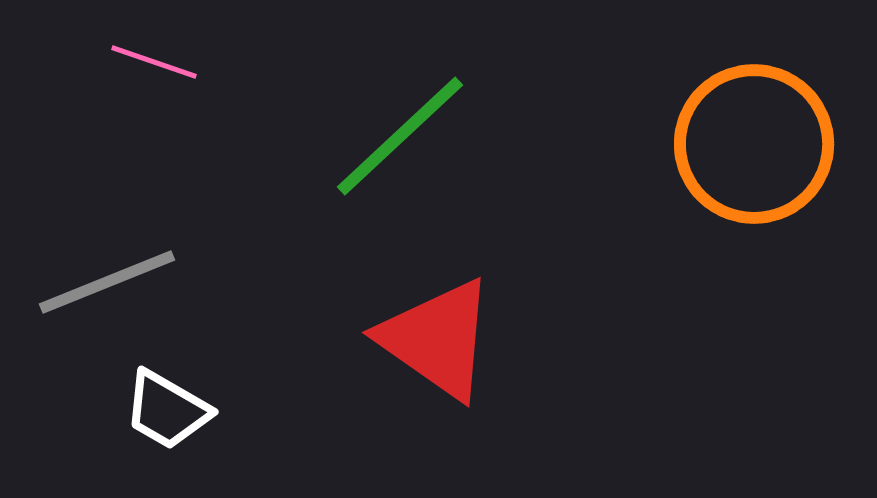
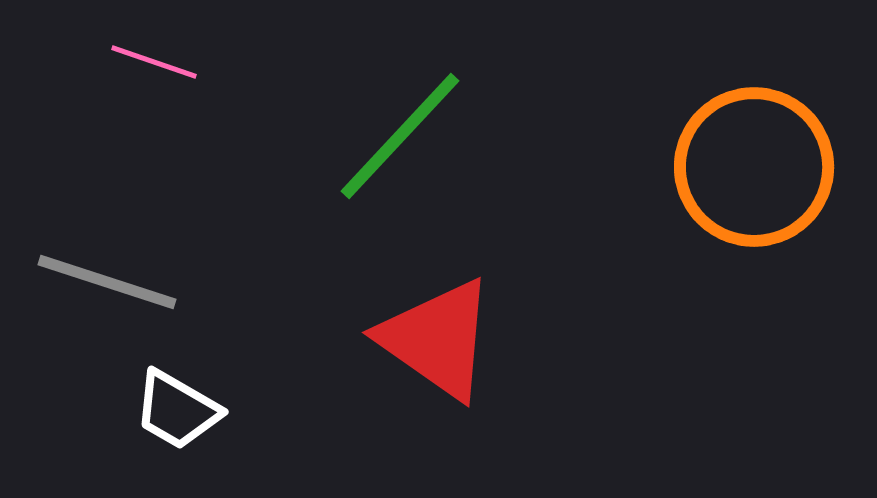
green line: rotated 4 degrees counterclockwise
orange circle: moved 23 px down
gray line: rotated 40 degrees clockwise
white trapezoid: moved 10 px right
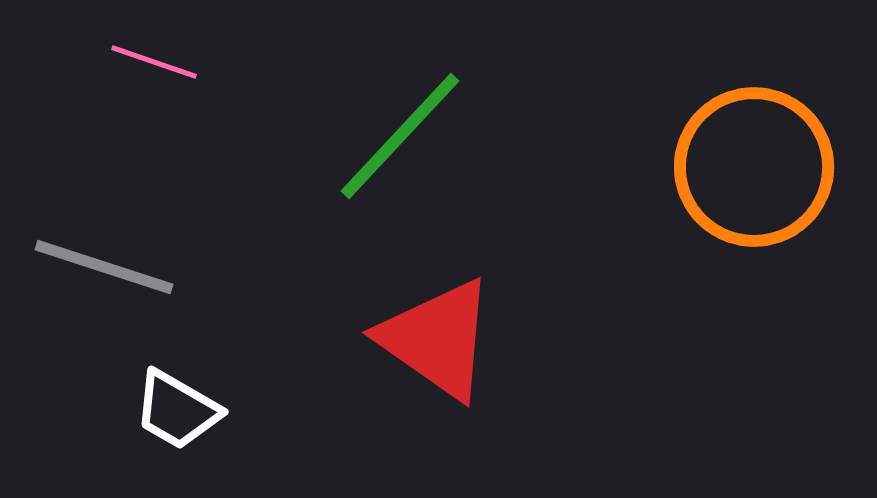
gray line: moved 3 px left, 15 px up
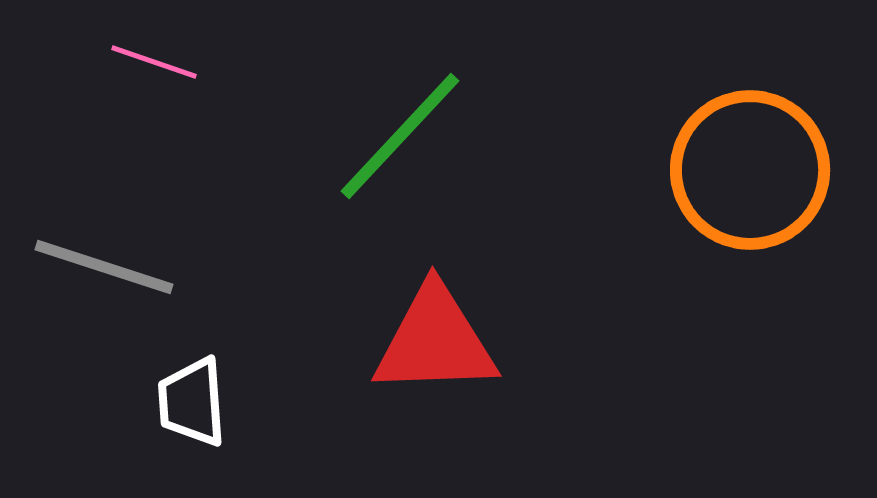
orange circle: moved 4 px left, 3 px down
red triangle: moved 2 px left, 2 px down; rotated 37 degrees counterclockwise
white trapezoid: moved 15 px right, 8 px up; rotated 56 degrees clockwise
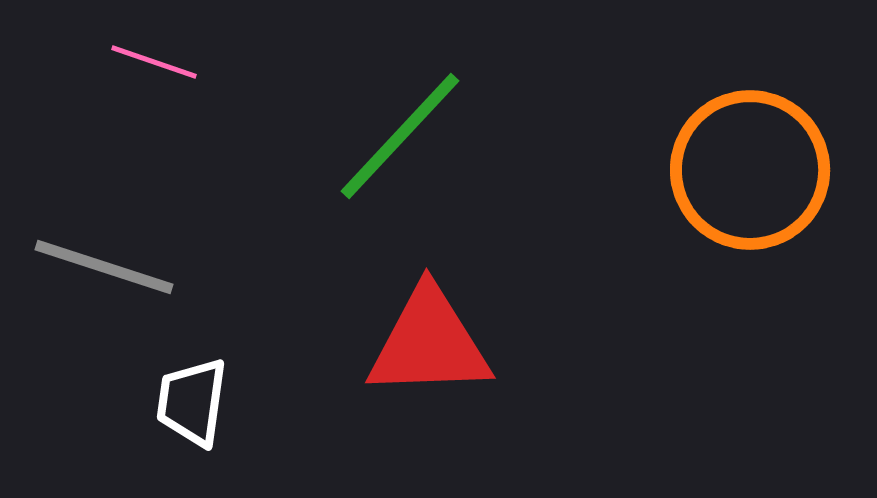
red triangle: moved 6 px left, 2 px down
white trapezoid: rotated 12 degrees clockwise
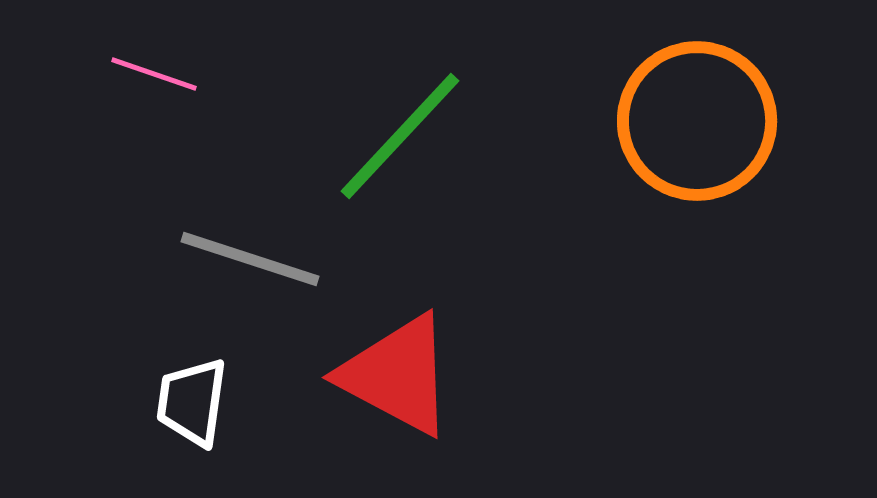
pink line: moved 12 px down
orange circle: moved 53 px left, 49 px up
gray line: moved 146 px right, 8 px up
red triangle: moved 32 px left, 32 px down; rotated 30 degrees clockwise
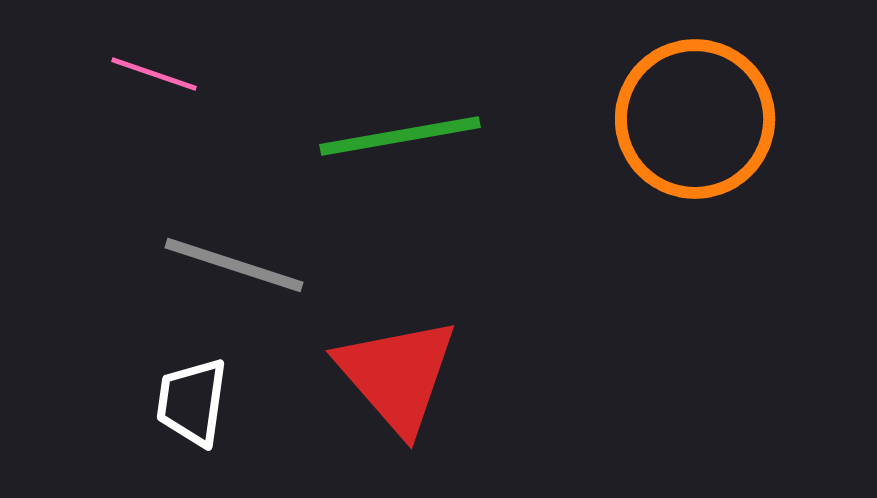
orange circle: moved 2 px left, 2 px up
green line: rotated 37 degrees clockwise
gray line: moved 16 px left, 6 px down
red triangle: rotated 21 degrees clockwise
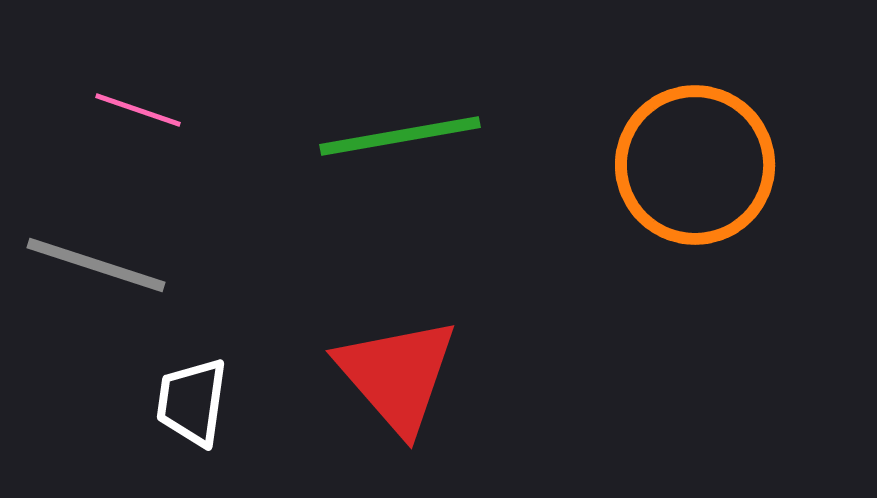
pink line: moved 16 px left, 36 px down
orange circle: moved 46 px down
gray line: moved 138 px left
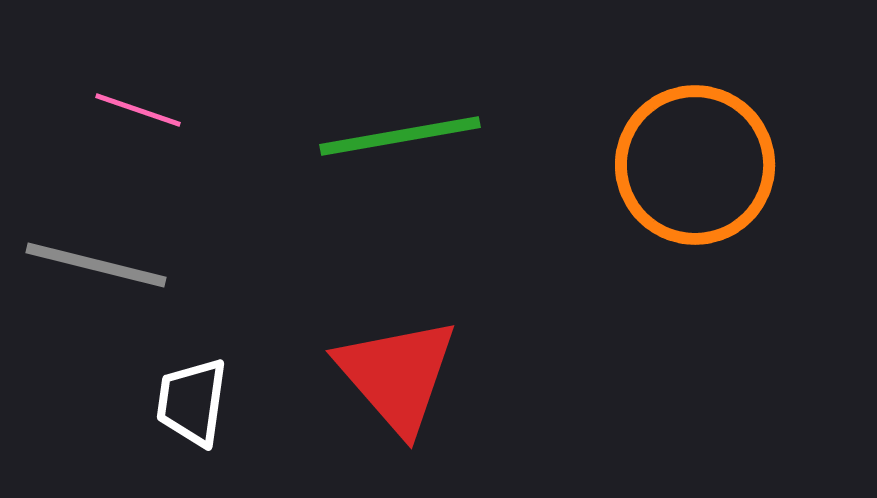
gray line: rotated 4 degrees counterclockwise
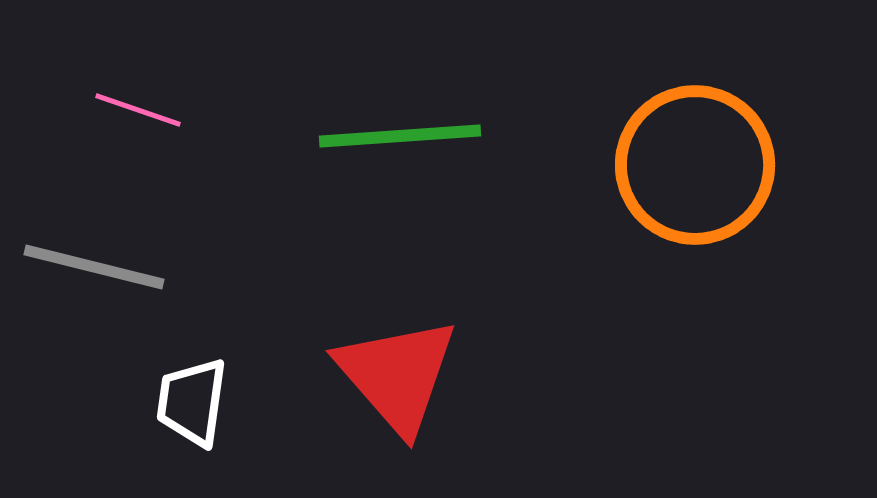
green line: rotated 6 degrees clockwise
gray line: moved 2 px left, 2 px down
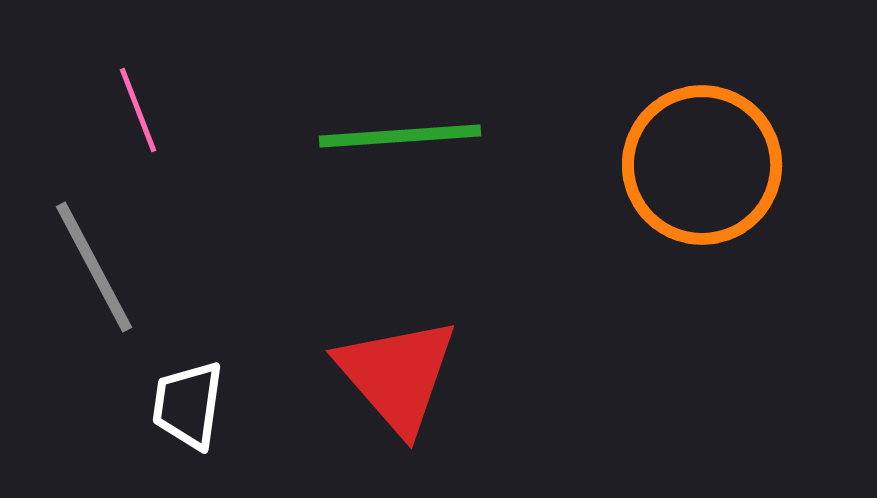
pink line: rotated 50 degrees clockwise
orange circle: moved 7 px right
gray line: rotated 48 degrees clockwise
white trapezoid: moved 4 px left, 3 px down
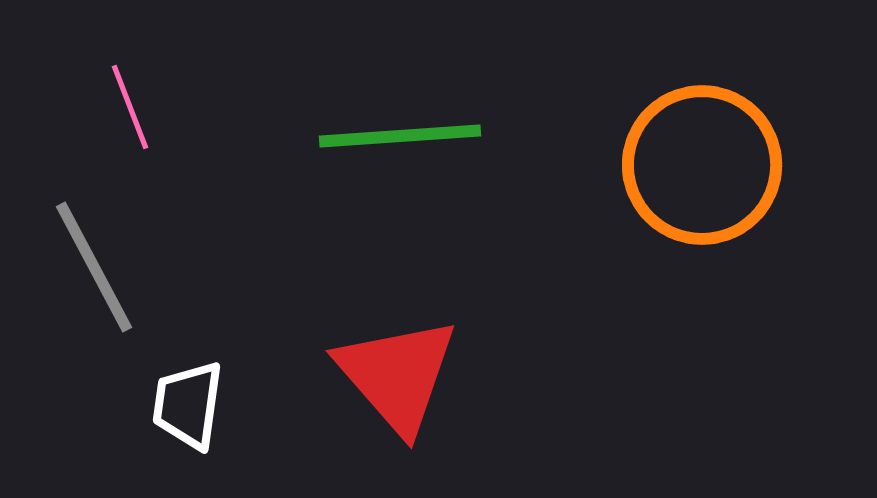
pink line: moved 8 px left, 3 px up
